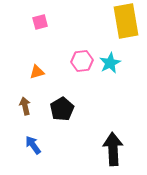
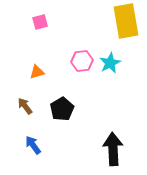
brown arrow: rotated 24 degrees counterclockwise
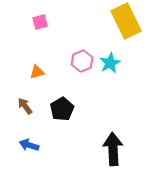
yellow rectangle: rotated 16 degrees counterclockwise
pink hexagon: rotated 15 degrees counterclockwise
blue arrow: moved 4 px left; rotated 36 degrees counterclockwise
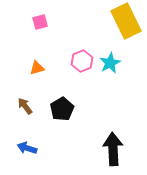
orange triangle: moved 4 px up
blue arrow: moved 2 px left, 3 px down
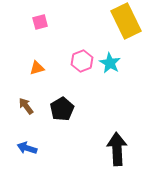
cyan star: rotated 15 degrees counterclockwise
brown arrow: moved 1 px right
black arrow: moved 4 px right
